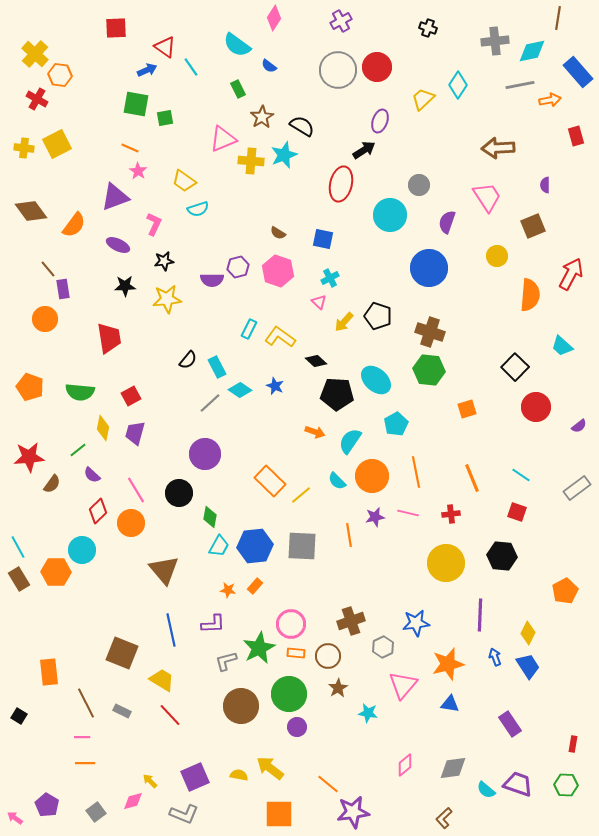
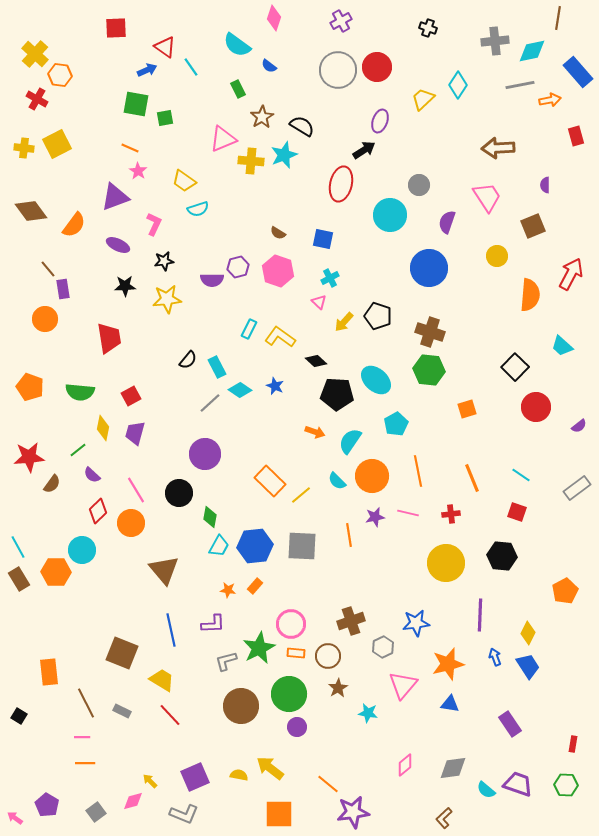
pink diamond at (274, 18): rotated 15 degrees counterclockwise
orange line at (416, 472): moved 2 px right, 1 px up
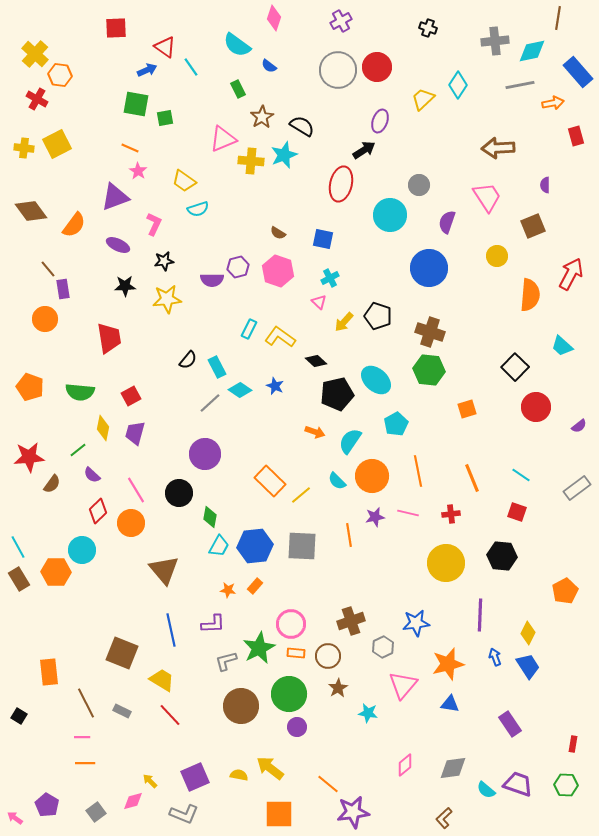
orange arrow at (550, 100): moved 3 px right, 3 px down
black pentagon at (337, 394): rotated 16 degrees counterclockwise
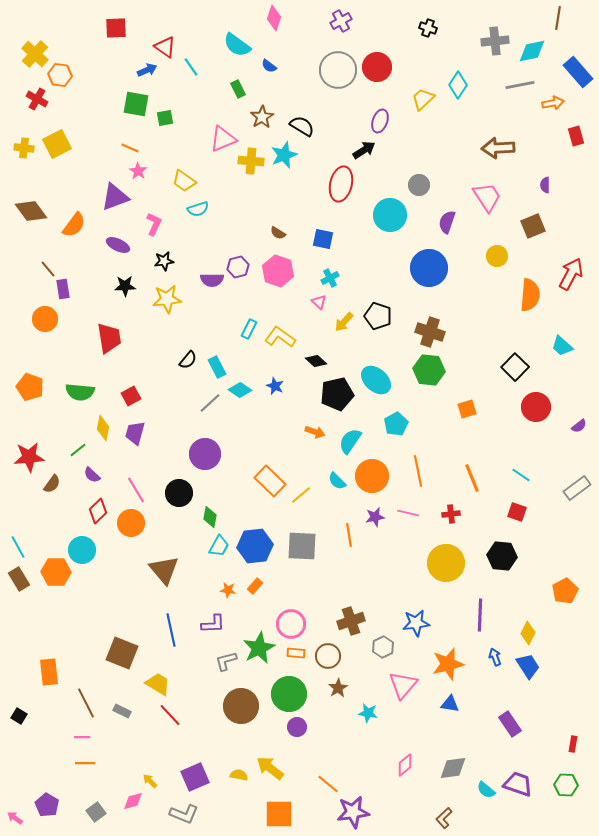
yellow trapezoid at (162, 680): moved 4 px left, 4 px down
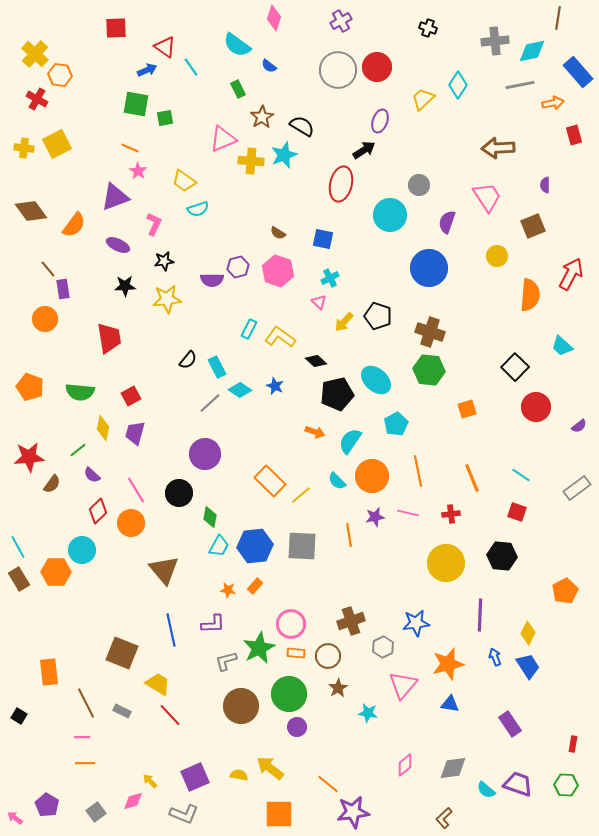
red rectangle at (576, 136): moved 2 px left, 1 px up
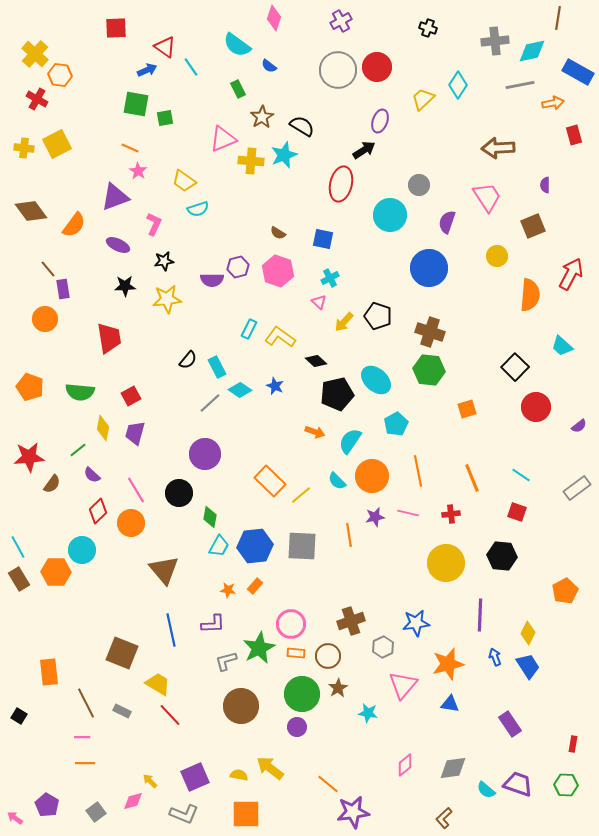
blue rectangle at (578, 72): rotated 20 degrees counterclockwise
green circle at (289, 694): moved 13 px right
orange square at (279, 814): moved 33 px left
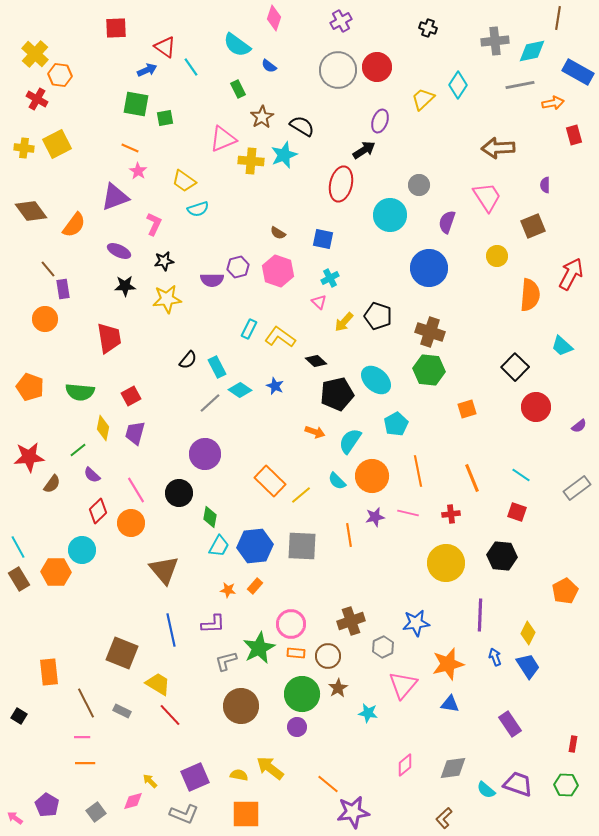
purple ellipse at (118, 245): moved 1 px right, 6 px down
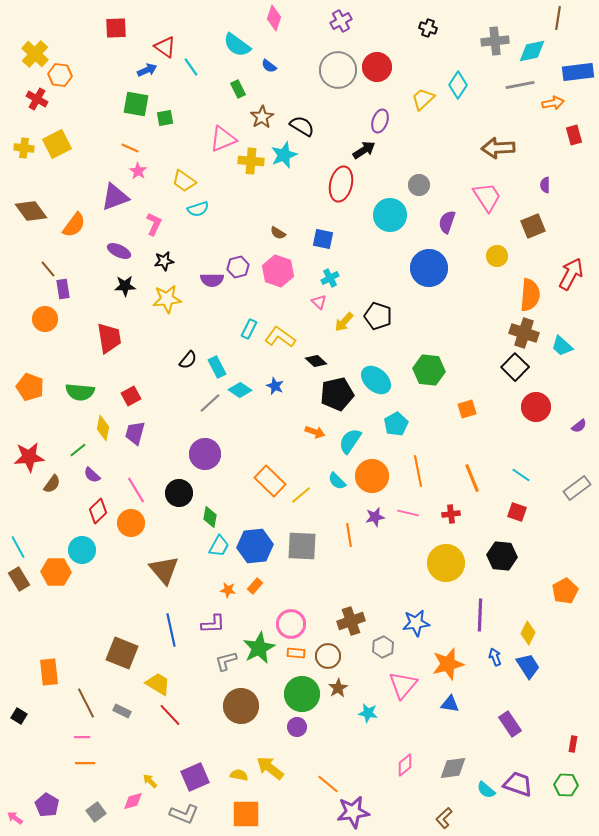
blue rectangle at (578, 72): rotated 36 degrees counterclockwise
brown cross at (430, 332): moved 94 px right, 1 px down
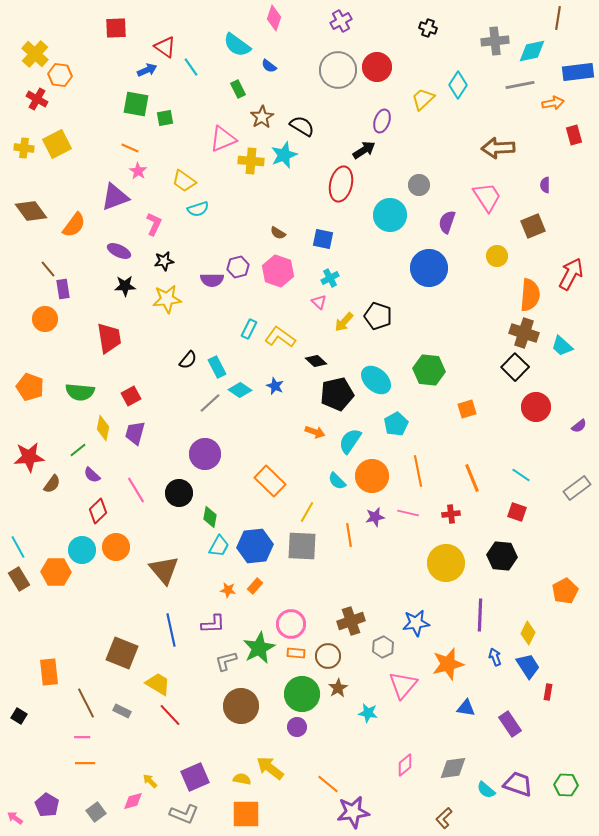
purple ellipse at (380, 121): moved 2 px right
yellow line at (301, 495): moved 6 px right, 17 px down; rotated 20 degrees counterclockwise
orange circle at (131, 523): moved 15 px left, 24 px down
blue triangle at (450, 704): moved 16 px right, 4 px down
red rectangle at (573, 744): moved 25 px left, 52 px up
yellow semicircle at (239, 775): moved 3 px right, 4 px down
